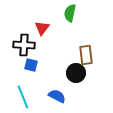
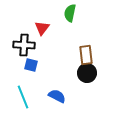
black circle: moved 11 px right
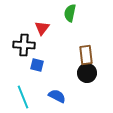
blue square: moved 6 px right
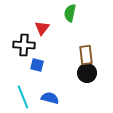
blue semicircle: moved 7 px left, 2 px down; rotated 12 degrees counterclockwise
